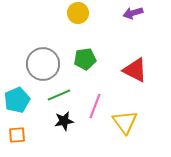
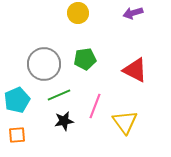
gray circle: moved 1 px right
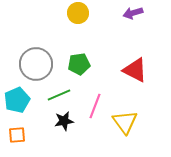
green pentagon: moved 6 px left, 5 px down
gray circle: moved 8 px left
